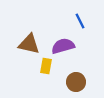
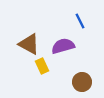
brown triangle: rotated 15 degrees clockwise
yellow rectangle: moved 4 px left; rotated 35 degrees counterclockwise
brown circle: moved 6 px right
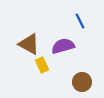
yellow rectangle: moved 1 px up
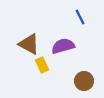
blue line: moved 4 px up
brown circle: moved 2 px right, 1 px up
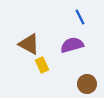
purple semicircle: moved 9 px right, 1 px up
brown circle: moved 3 px right, 3 px down
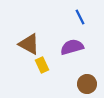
purple semicircle: moved 2 px down
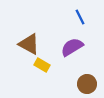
purple semicircle: rotated 15 degrees counterclockwise
yellow rectangle: rotated 35 degrees counterclockwise
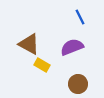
purple semicircle: rotated 10 degrees clockwise
brown circle: moved 9 px left
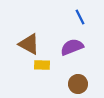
yellow rectangle: rotated 28 degrees counterclockwise
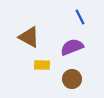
brown triangle: moved 7 px up
brown circle: moved 6 px left, 5 px up
